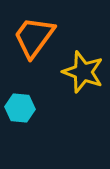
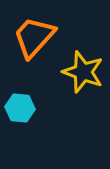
orange trapezoid: rotated 6 degrees clockwise
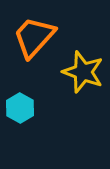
cyan hexagon: rotated 24 degrees clockwise
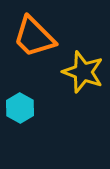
orange trapezoid: rotated 87 degrees counterclockwise
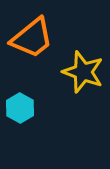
orange trapezoid: moved 2 px left, 1 px down; rotated 84 degrees counterclockwise
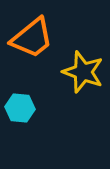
cyan hexagon: rotated 24 degrees counterclockwise
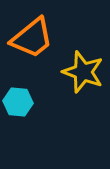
cyan hexagon: moved 2 px left, 6 px up
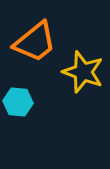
orange trapezoid: moved 3 px right, 4 px down
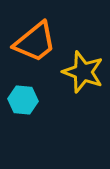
cyan hexagon: moved 5 px right, 2 px up
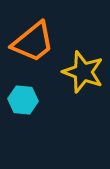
orange trapezoid: moved 2 px left
